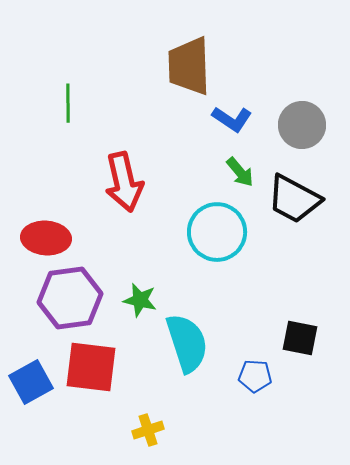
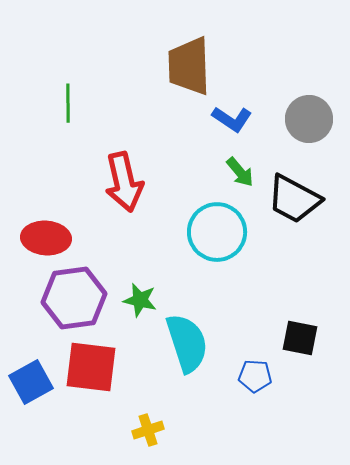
gray circle: moved 7 px right, 6 px up
purple hexagon: moved 4 px right
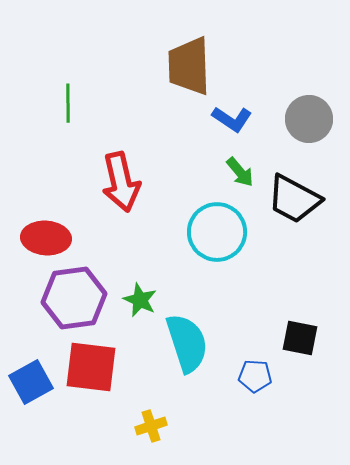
red arrow: moved 3 px left
green star: rotated 12 degrees clockwise
yellow cross: moved 3 px right, 4 px up
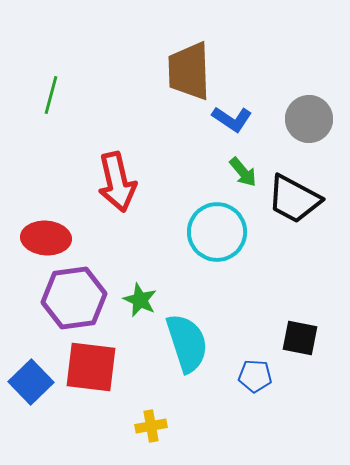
brown trapezoid: moved 5 px down
green line: moved 17 px left, 8 px up; rotated 15 degrees clockwise
green arrow: moved 3 px right
red arrow: moved 4 px left
blue square: rotated 15 degrees counterclockwise
yellow cross: rotated 8 degrees clockwise
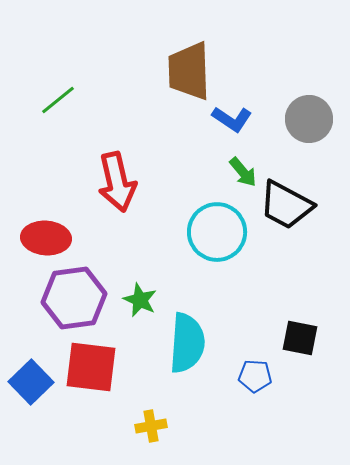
green line: moved 7 px right, 5 px down; rotated 36 degrees clockwise
black trapezoid: moved 8 px left, 6 px down
cyan semicircle: rotated 22 degrees clockwise
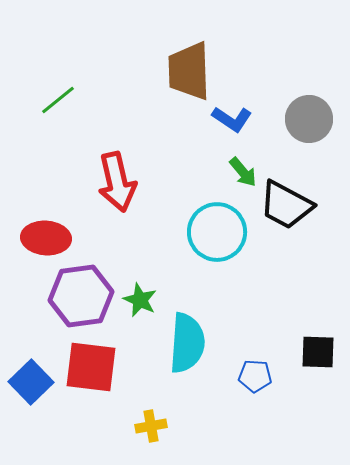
purple hexagon: moved 7 px right, 2 px up
black square: moved 18 px right, 14 px down; rotated 9 degrees counterclockwise
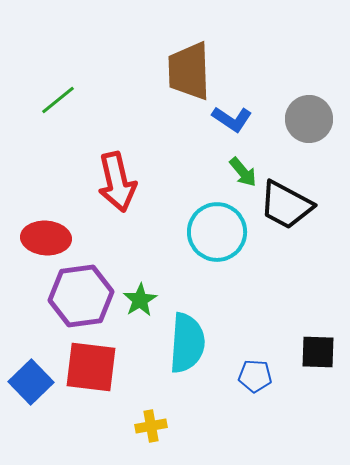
green star: rotated 16 degrees clockwise
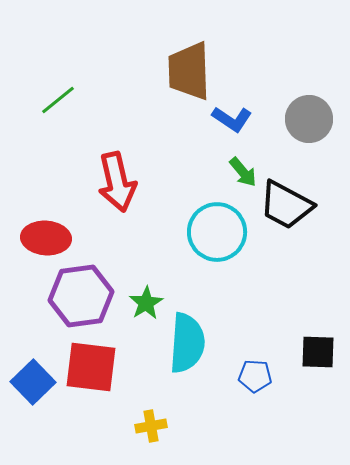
green star: moved 6 px right, 3 px down
blue square: moved 2 px right
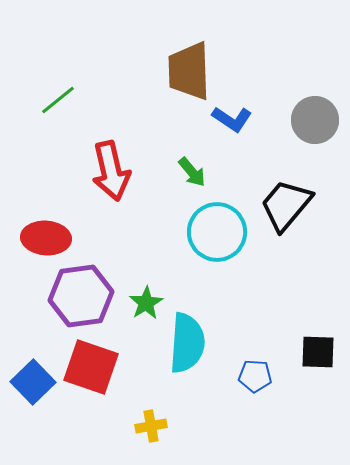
gray circle: moved 6 px right, 1 px down
green arrow: moved 51 px left
red arrow: moved 6 px left, 11 px up
black trapezoid: rotated 102 degrees clockwise
red square: rotated 12 degrees clockwise
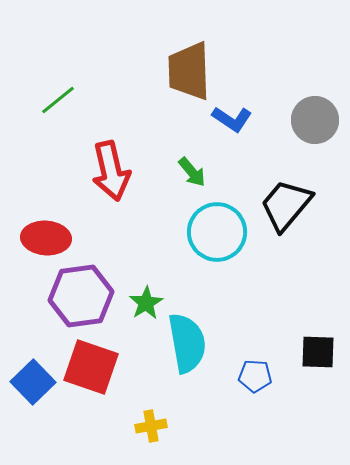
cyan semicircle: rotated 14 degrees counterclockwise
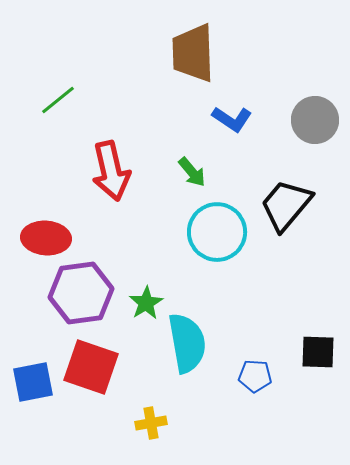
brown trapezoid: moved 4 px right, 18 px up
purple hexagon: moved 3 px up
blue square: rotated 33 degrees clockwise
yellow cross: moved 3 px up
